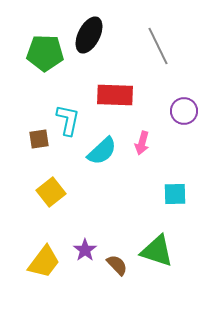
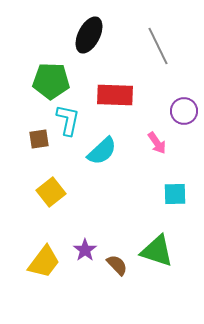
green pentagon: moved 6 px right, 28 px down
pink arrow: moved 15 px right; rotated 50 degrees counterclockwise
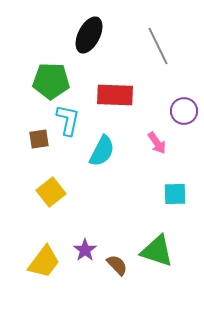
cyan semicircle: rotated 20 degrees counterclockwise
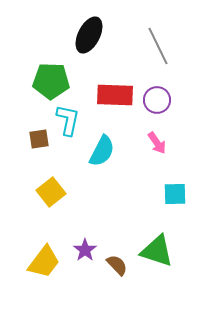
purple circle: moved 27 px left, 11 px up
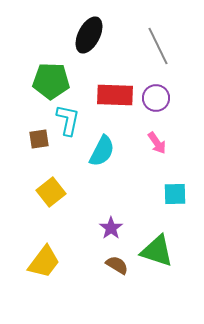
purple circle: moved 1 px left, 2 px up
purple star: moved 26 px right, 22 px up
brown semicircle: rotated 15 degrees counterclockwise
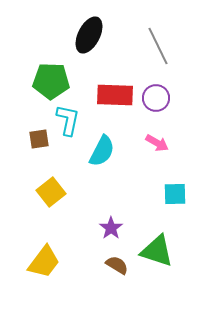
pink arrow: rotated 25 degrees counterclockwise
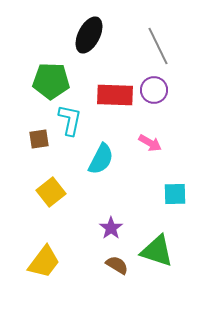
purple circle: moved 2 px left, 8 px up
cyan L-shape: moved 2 px right
pink arrow: moved 7 px left
cyan semicircle: moved 1 px left, 8 px down
